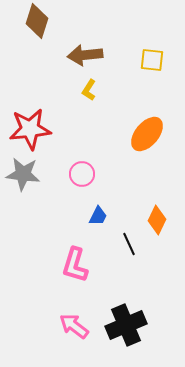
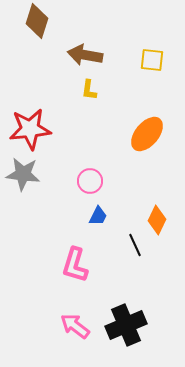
brown arrow: rotated 16 degrees clockwise
yellow L-shape: rotated 25 degrees counterclockwise
pink circle: moved 8 px right, 7 px down
black line: moved 6 px right, 1 px down
pink arrow: moved 1 px right
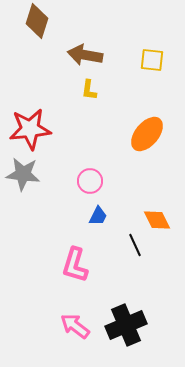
orange diamond: rotated 52 degrees counterclockwise
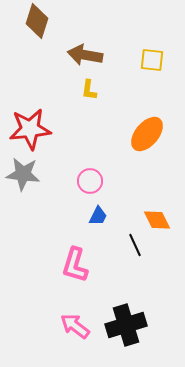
black cross: rotated 6 degrees clockwise
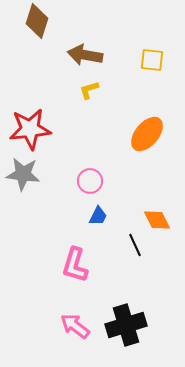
yellow L-shape: rotated 65 degrees clockwise
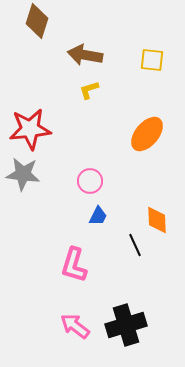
orange diamond: rotated 24 degrees clockwise
pink L-shape: moved 1 px left
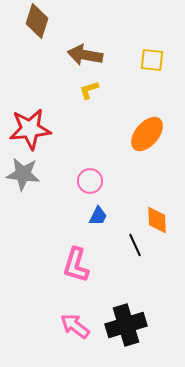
pink L-shape: moved 2 px right
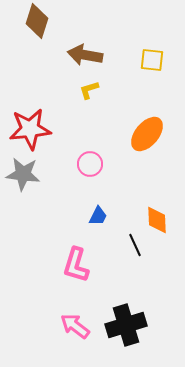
pink circle: moved 17 px up
